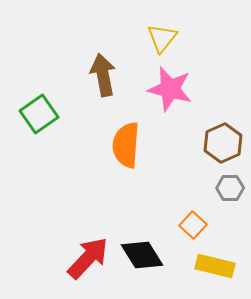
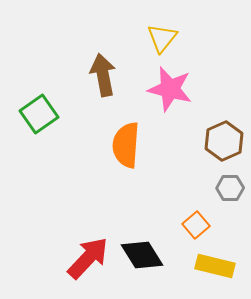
brown hexagon: moved 1 px right, 2 px up
orange square: moved 3 px right; rotated 8 degrees clockwise
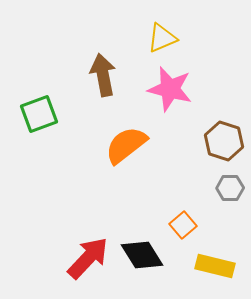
yellow triangle: rotated 28 degrees clockwise
green square: rotated 15 degrees clockwise
brown hexagon: rotated 18 degrees counterclockwise
orange semicircle: rotated 48 degrees clockwise
orange square: moved 13 px left
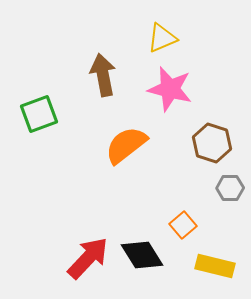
brown hexagon: moved 12 px left, 2 px down
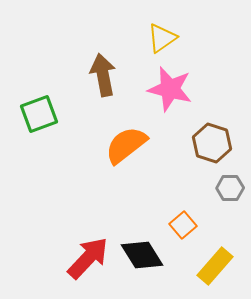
yellow triangle: rotated 12 degrees counterclockwise
yellow rectangle: rotated 63 degrees counterclockwise
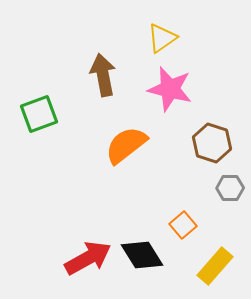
red arrow: rotated 18 degrees clockwise
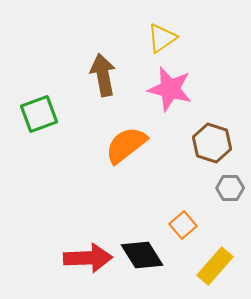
red arrow: rotated 27 degrees clockwise
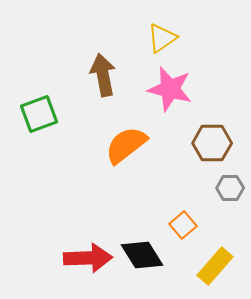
brown hexagon: rotated 18 degrees counterclockwise
